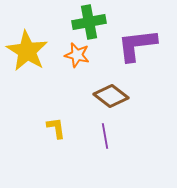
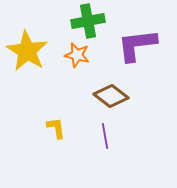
green cross: moved 1 px left, 1 px up
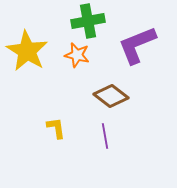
purple L-shape: rotated 15 degrees counterclockwise
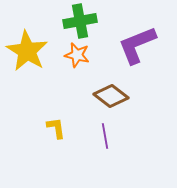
green cross: moved 8 px left
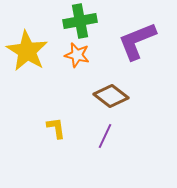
purple L-shape: moved 4 px up
purple line: rotated 35 degrees clockwise
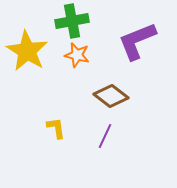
green cross: moved 8 px left
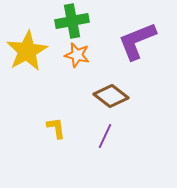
yellow star: rotated 12 degrees clockwise
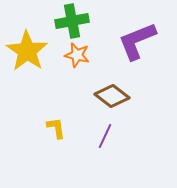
yellow star: rotated 9 degrees counterclockwise
brown diamond: moved 1 px right
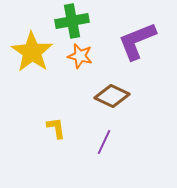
yellow star: moved 5 px right, 1 px down
orange star: moved 3 px right, 1 px down
brown diamond: rotated 12 degrees counterclockwise
purple line: moved 1 px left, 6 px down
